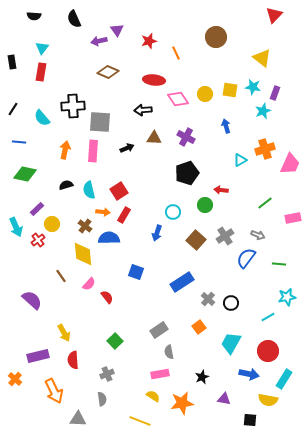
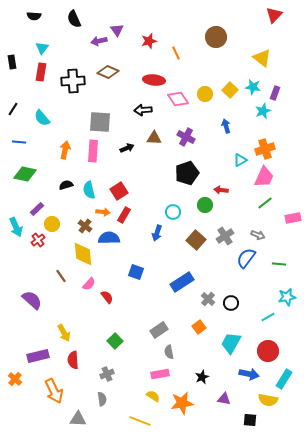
yellow square at (230, 90): rotated 35 degrees clockwise
black cross at (73, 106): moved 25 px up
pink trapezoid at (290, 164): moved 26 px left, 13 px down
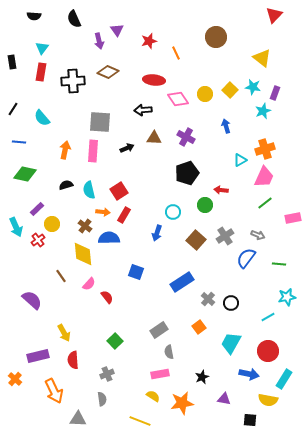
purple arrow at (99, 41): rotated 91 degrees counterclockwise
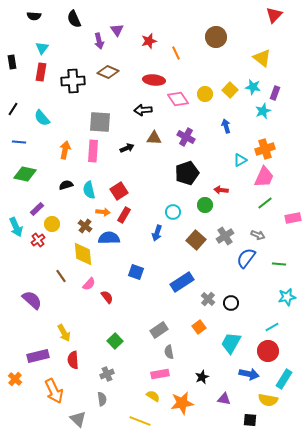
cyan line at (268, 317): moved 4 px right, 10 px down
gray triangle at (78, 419): rotated 42 degrees clockwise
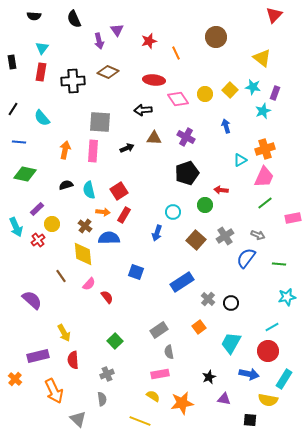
black star at (202, 377): moved 7 px right
